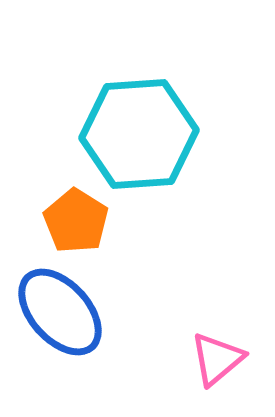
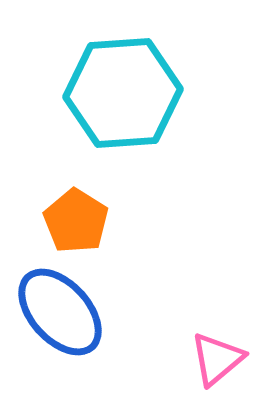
cyan hexagon: moved 16 px left, 41 px up
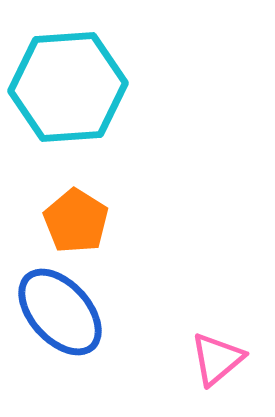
cyan hexagon: moved 55 px left, 6 px up
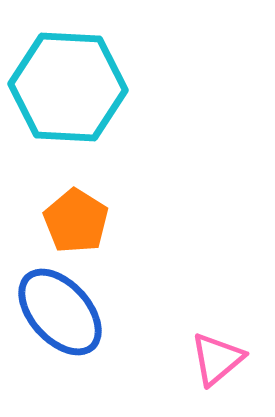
cyan hexagon: rotated 7 degrees clockwise
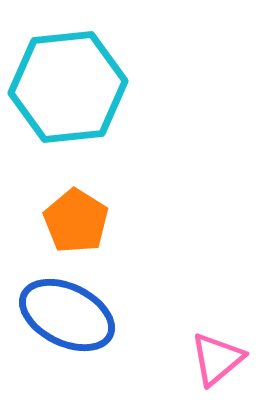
cyan hexagon: rotated 9 degrees counterclockwise
blue ellipse: moved 7 px right, 3 px down; rotated 22 degrees counterclockwise
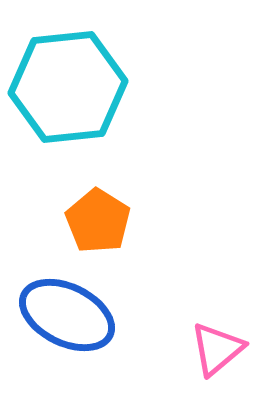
orange pentagon: moved 22 px right
pink triangle: moved 10 px up
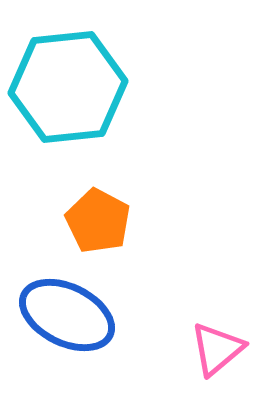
orange pentagon: rotated 4 degrees counterclockwise
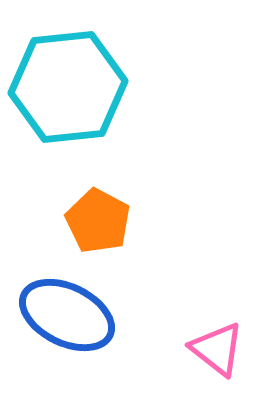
pink triangle: rotated 42 degrees counterclockwise
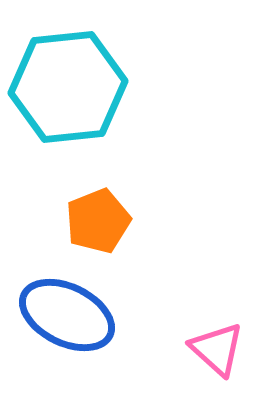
orange pentagon: rotated 22 degrees clockwise
pink triangle: rotated 4 degrees clockwise
